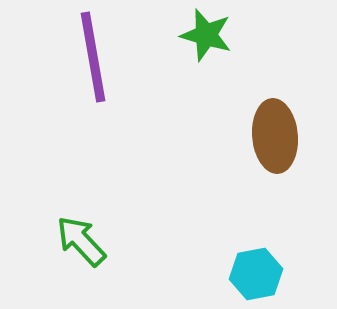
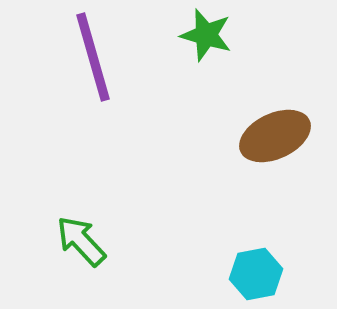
purple line: rotated 6 degrees counterclockwise
brown ellipse: rotated 70 degrees clockwise
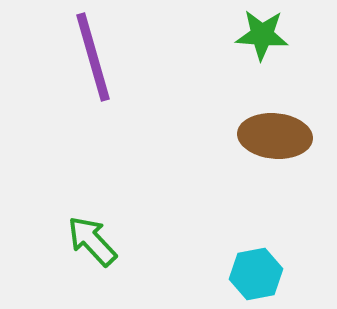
green star: moved 56 px right; rotated 12 degrees counterclockwise
brown ellipse: rotated 30 degrees clockwise
green arrow: moved 11 px right
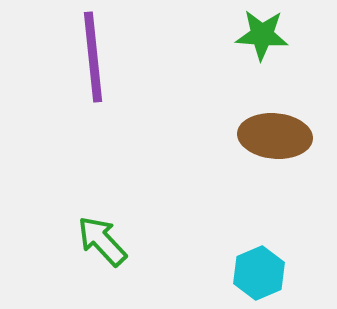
purple line: rotated 10 degrees clockwise
green arrow: moved 10 px right
cyan hexagon: moved 3 px right, 1 px up; rotated 12 degrees counterclockwise
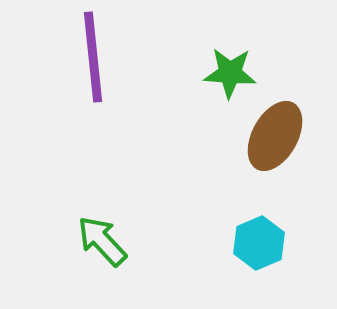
green star: moved 32 px left, 38 px down
brown ellipse: rotated 66 degrees counterclockwise
cyan hexagon: moved 30 px up
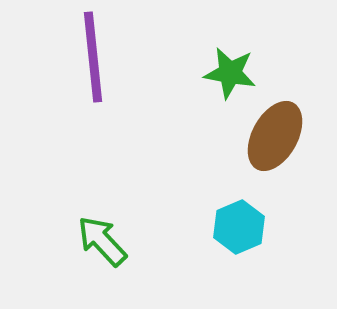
green star: rotated 6 degrees clockwise
cyan hexagon: moved 20 px left, 16 px up
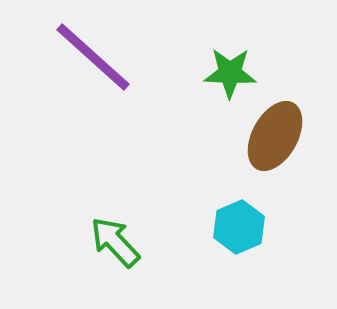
purple line: rotated 42 degrees counterclockwise
green star: rotated 8 degrees counterclockwise
green arrow: moved 13 px right, 1 px down
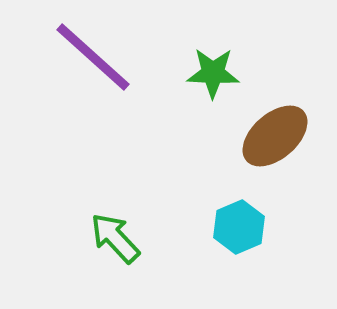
green star: moved 17 px left
brown ellipse: rotated 20 degrees clockwise
green arrow: moved 4 px up
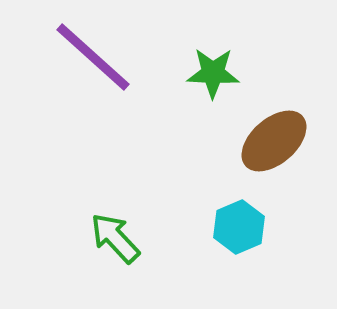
brown ellipse: moved 1 px left, 5 px down
